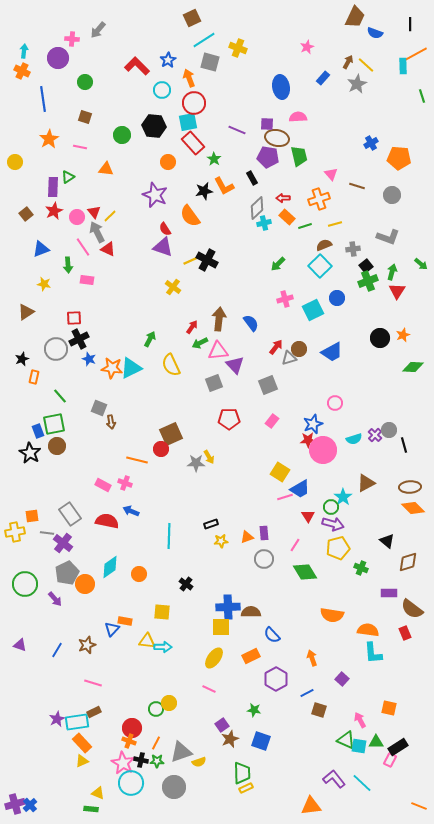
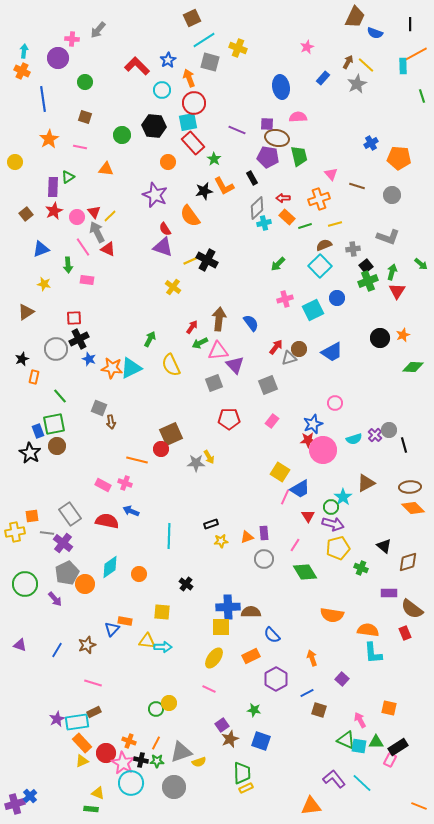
pink line at (285, 497): rotated 49 degrees counterclockwise
black triangle at (387, 541): moved 3 px left, 5 px down
red circle at (132, 728): moved 26 px left, 25 px down
blue cross at (30, 805): moved 9 px up
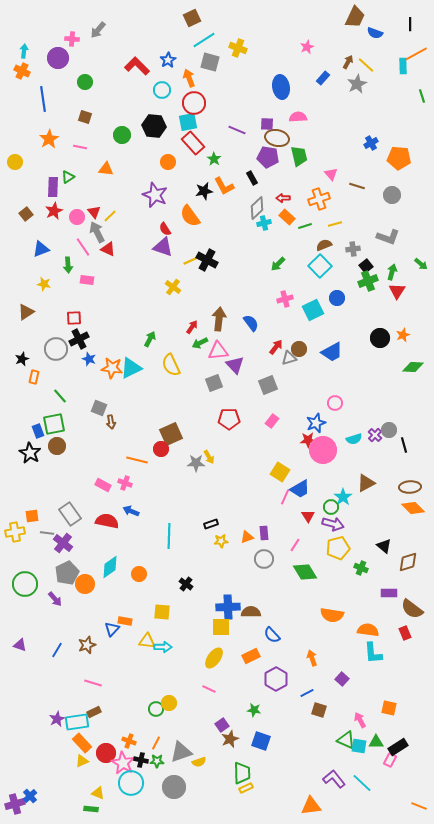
blue star at (313, 424): moved 3 px right, 1 px up
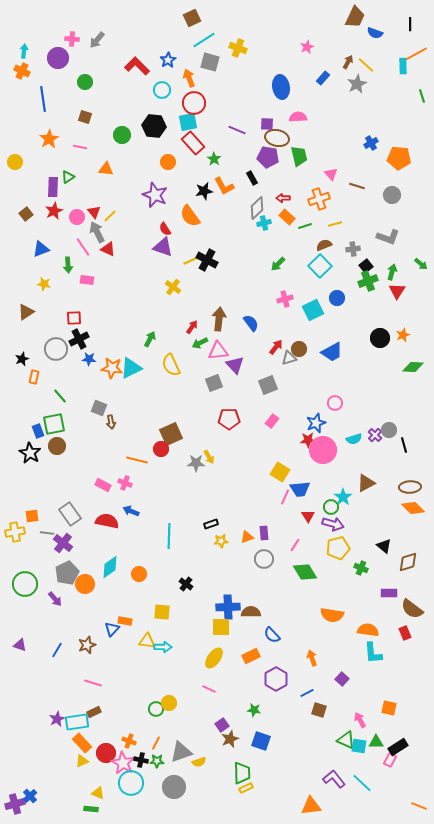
gray arrow at (98, 30): moved 1 px left, 10 px down
blue star at (89, 359): rotated 16 degrees counterclockwise
blue trapezoid at (300, 489): rotated 25 degrees clockwise
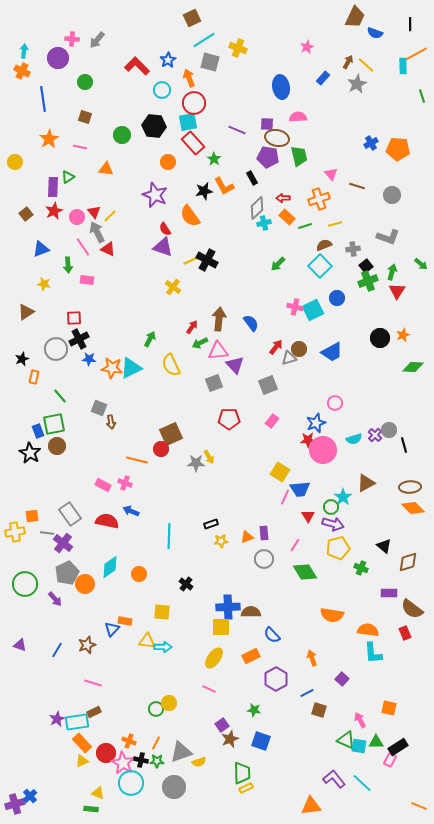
orange pentagon at (399, 158): moved 1 px left, 9 px up
pink cross at (285, 299): moved 10 px right, 8 px down; rotated 28 degrees clockwise
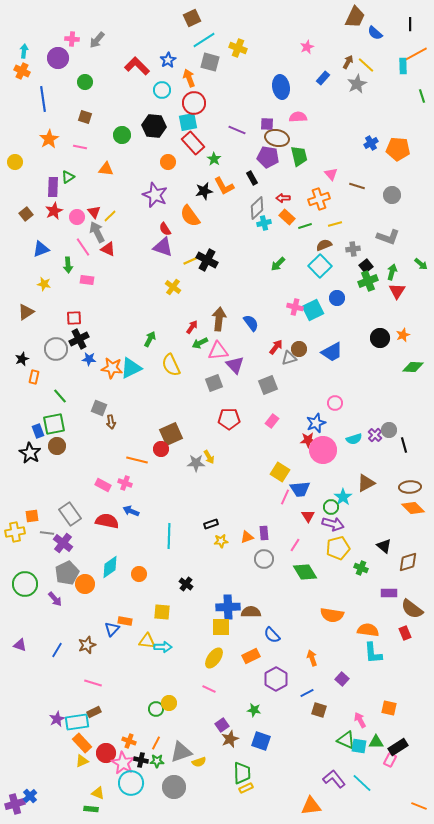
blue semicircle at (375, 33): rotated 21 degrees clockwise
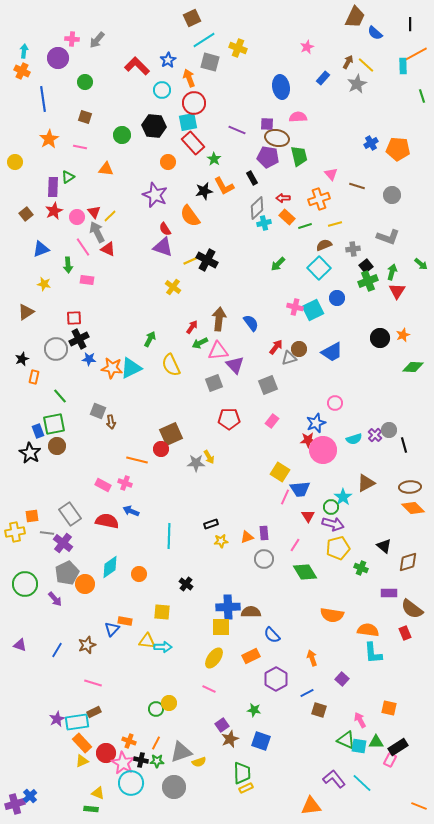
cyan square at (320, 266): moved 1 px left, 2 px down
gray square at (99, 408): moved 1 px left, 3 px down
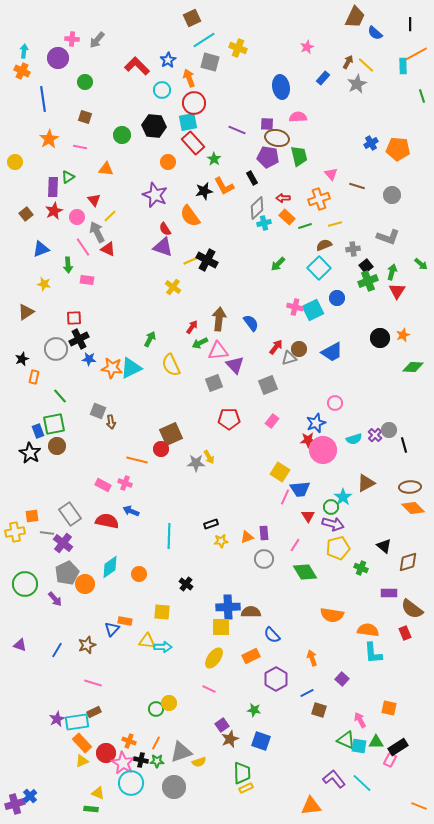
red triangle at (94, 212): moved 12 px up
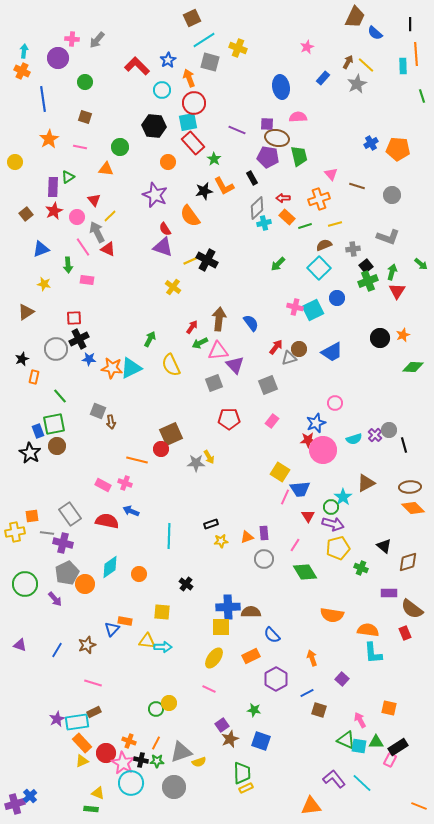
orange line at (416, 54): rotated 65 degrees counterclockwise
green circle at (122, 135): moved 2 px left, 12 px down
purple cross at (63, 543): rotated 24 degrees counterclockwise
